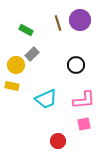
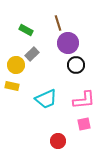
purple circle: moved 12 px left, 23 px down
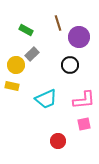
purple circle: moved 11 px right, 6 px up
black circle: moved 6 px left
